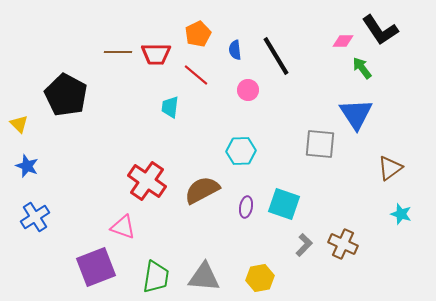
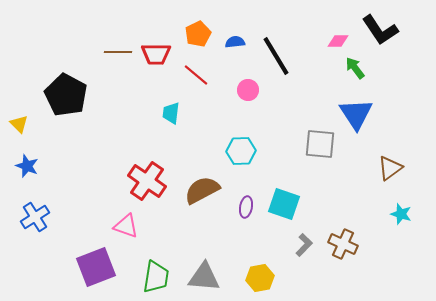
pink diamond: moved 5 px left
blue semicircle: moved 8 px up; rotated 90 degrees clockwise
green arrow: moved 7 px left
cyan trapezoid: moved 1 px right, 6 px down
pink triangle: moved 3 px right, 1 px up
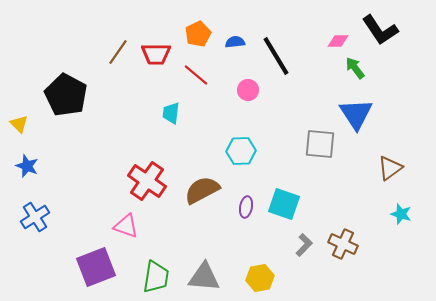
brown line: rotated 56 degrees counterclockwise
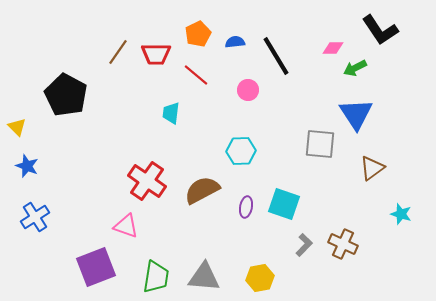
pink diamond: moved 5 px left, 7 px down
green arrow: rotated 80 degrees counterclockwise
yellow triangle: moved 2 px left, 3 px down
brown triangle: moved 18 px left
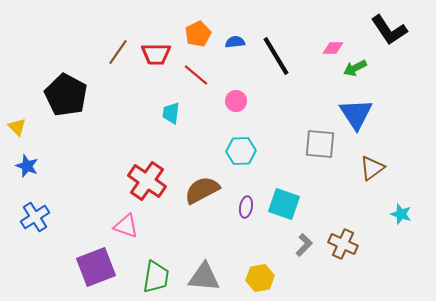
black L-shape: moved 9 px right
pink circle: moved 12 px left, 11 px down
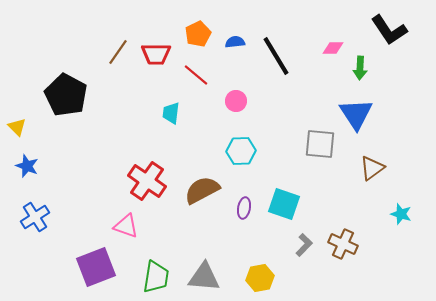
green arrow: moved 5 px right; rotated 60 degrees counterclockwise
purple ellipse: moved 2 px left, 1 px down
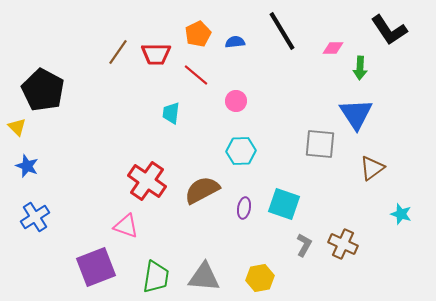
black line: moved 6 px right, 25 px up
black pentagon: moved 23 px left, 5 px up
gray L-shape: rotated 15 degrees counterclockwise
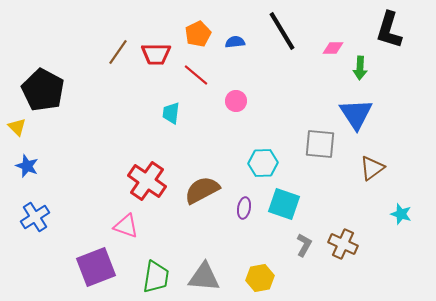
black L-shape: rotated 51 degrees clockwise
cyan hexagon: moved 22 px right, 12 px down
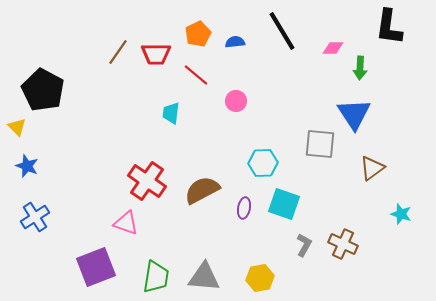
black L-shape: moved 3 px up; rotated 9 degrees counterclockwise
blue triangle: moved 2 px left
pink triangle: moved 3 px up
